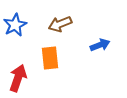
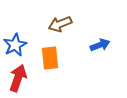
blue star: moved 20 px down
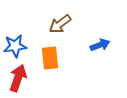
brown arrow: rotated 15 degrees counterclockwise
blue star: moved 1 px down; rotated 20 degrees clockwise
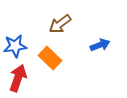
orange rectangle: rotated 40 degrees counterclockwise
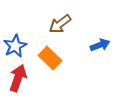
blue star: rotated 20 degrees counterclockwise
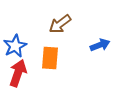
orange rectangle: rotated 50 degrees clockwise
red arrow: moved 5 px up
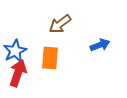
blue star: moved 5 px down
